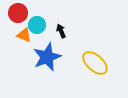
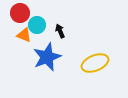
red circle: moved 2 px right
black arrow: moved 1 px left
yellow ellipse: rotated 64 degrees counterclockwise
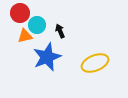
orange triangle: moved 1 px right, 1 px down; rotated 35 degrees counterclockwise
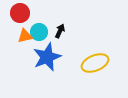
cyan circle: moved 2 px right, 7 px down
black arrow: rotated 48 degrees clockwise
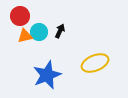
red circle: moved 3 px down
blue star: moved 18 px down
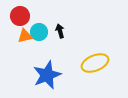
black arrow: rotated 40 degrees counterclockwise
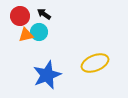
black arrow: moved 16 px left, 17 px up; rotated 40 degrees counterclockwise
orange triangle: moved 1 px right, 1 px up
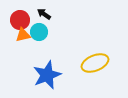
red circle: moved 4 px down
orange triangle: moved 3 px left
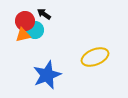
red circle: moved 5 px right, 1 px down
cyan circle: moved 4 px left, 2 px up
yellow ellipse: moved 6 px up
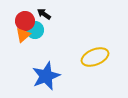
orange triangle: rotated 28 degrees counterclockwise
blue star: moved 1 px left, 1 px down
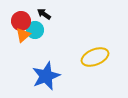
red circle: moved 4 px left
